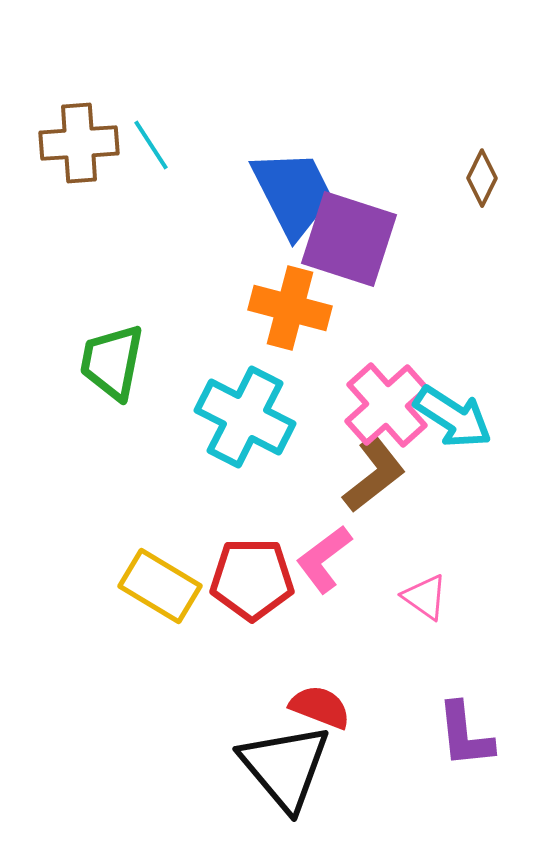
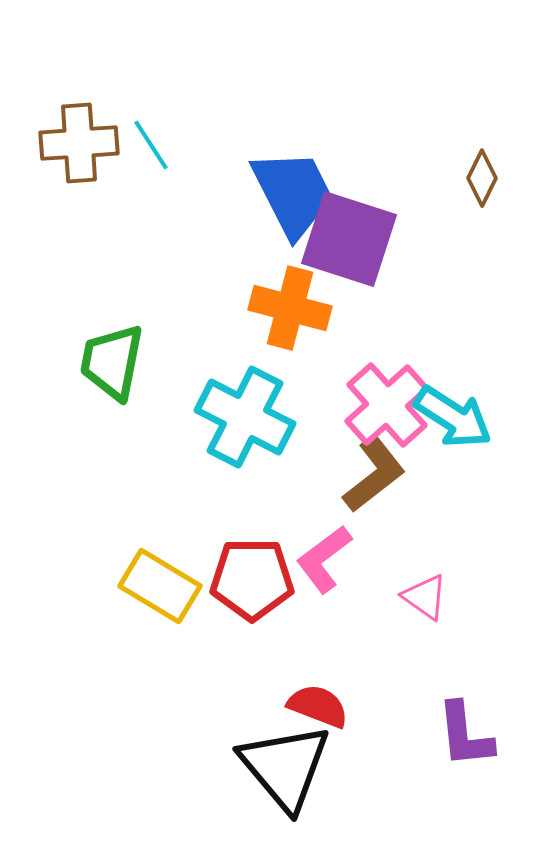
red semicircle: moved 2 px left, 1 px up
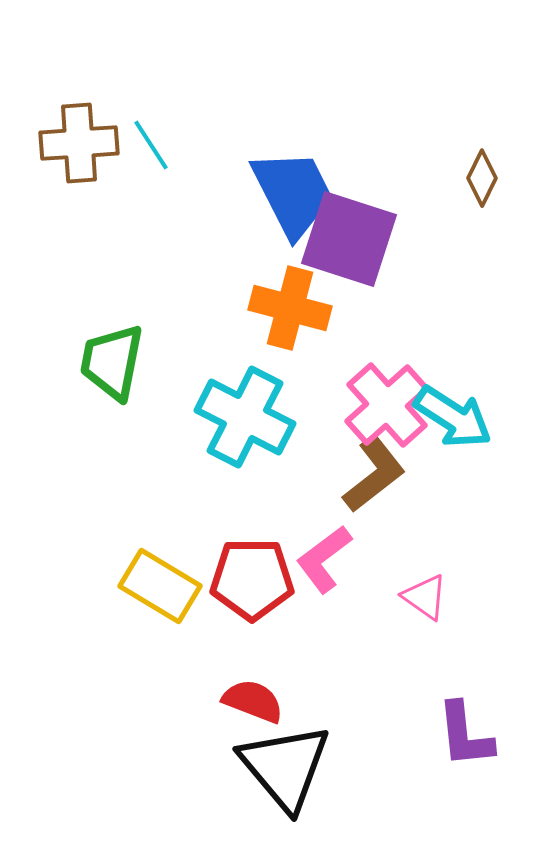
red semicircle: moved 65 px left, 5 px up
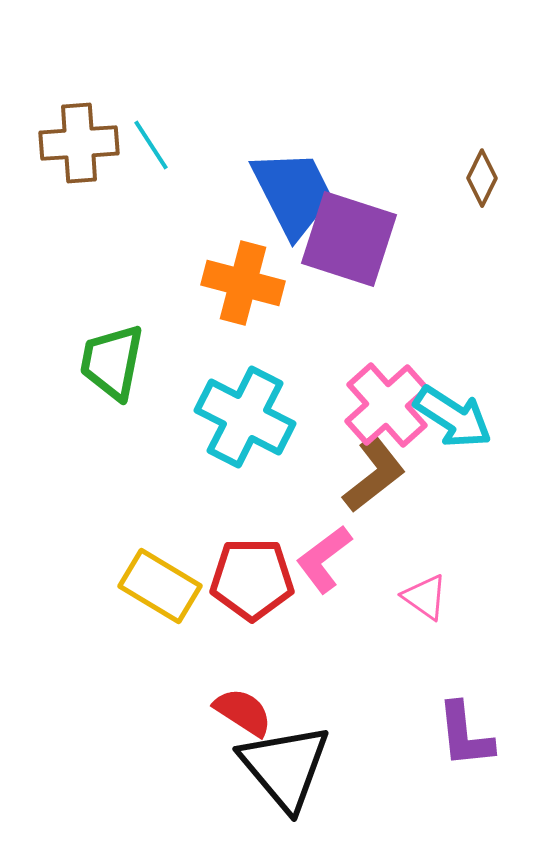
orange cross: moved 47 px left, 25 px up
red semicircle: moved 10 px left, 11 px down; rotated 12 degrees clockwise
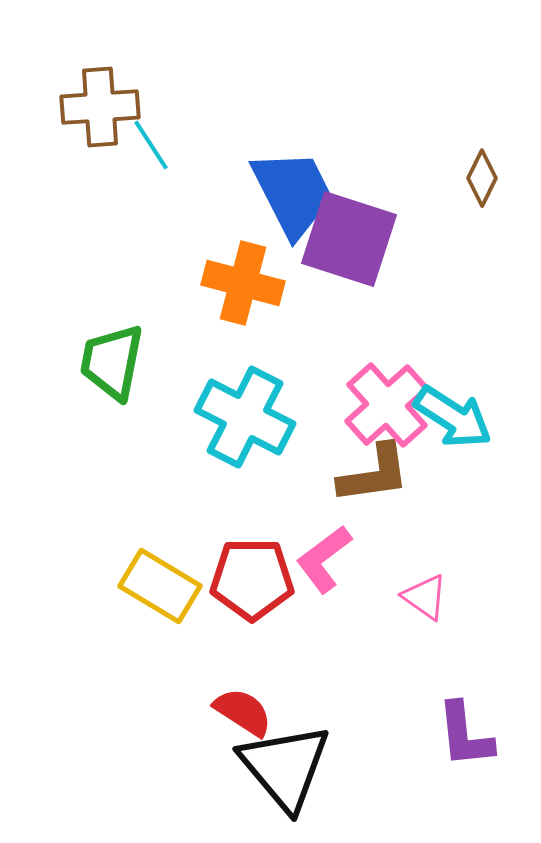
brown cross: moved 21 px right, 36 px up
brown L-shape: rotated 30 degrees clockwise
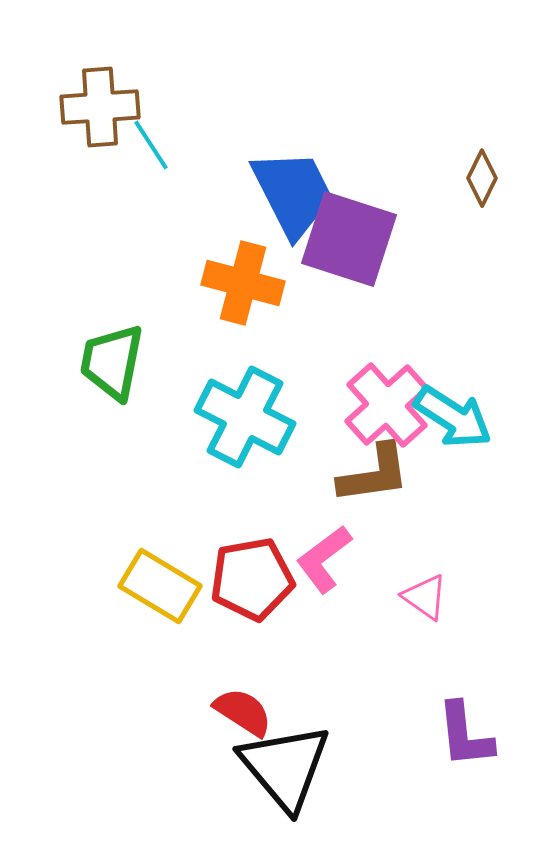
red pentagon: rotated 10 degrees counterclockwise
